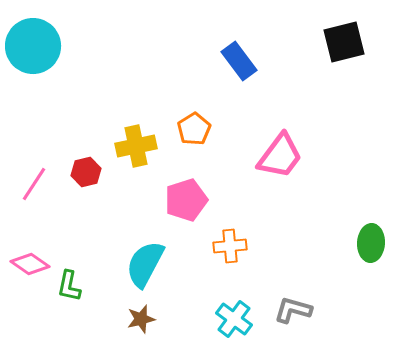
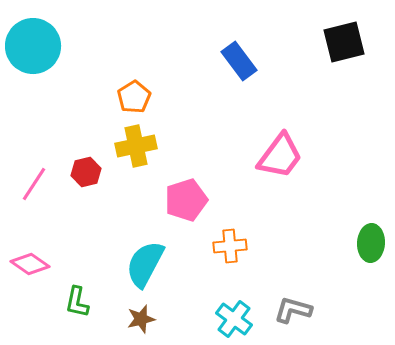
orange pentagon: moved 60 px left, 32 px up
green L-shape: moved 8 px right, 16 px down
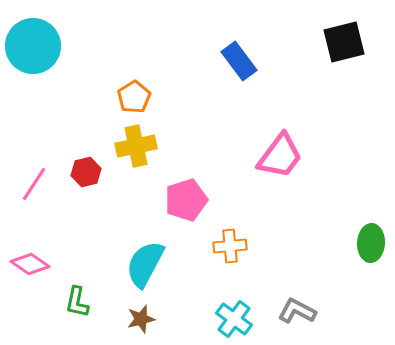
gray L-shape: moved 4 px right, 1 px down; rotated 12 degrees clockwise
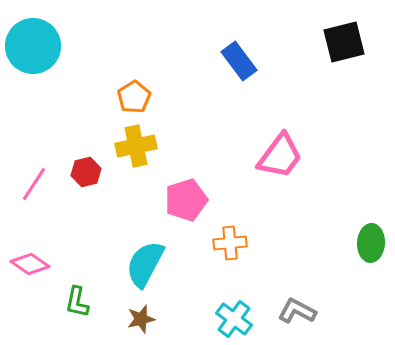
orange cross: moved 3 px up
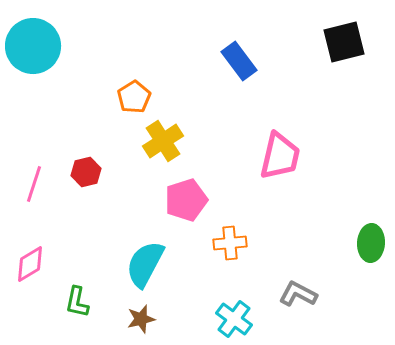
yellow cross: moved 27 px right, 5 px up; rotated 21 degrees counterclockwise
pink trapezoid: rotated 24 degrees counterclockwise
pink line: rotated 15 degrees counterclockwise
pink diamond: rotated 66 degrees counterclockwise
gray L-shape: moved 1 px right, 17 px up
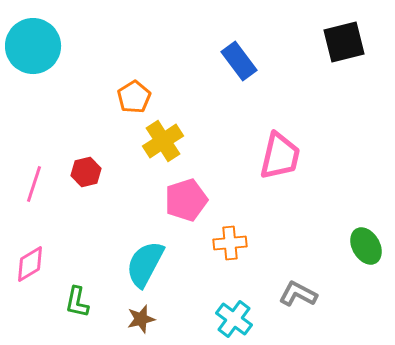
green ellipse: moved 5 px left, 3 px down; rotated 33 degrees counterclockwise
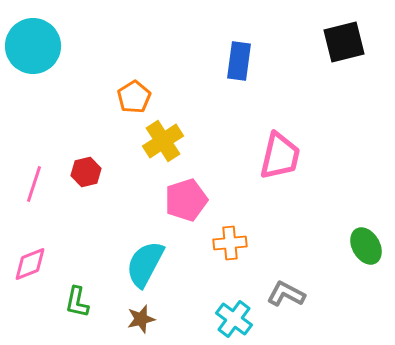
blue rectangle: rotated 45 degrees clockwise
pink diamond: rotated 9 degrees clockwise
gray L-shape: moved 12 px left
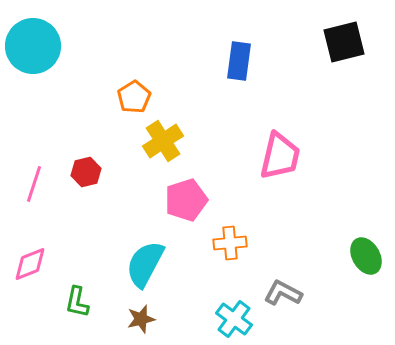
green ellipse: moved 10 px down
gray L-shape: moved 3 px left, 1 px up
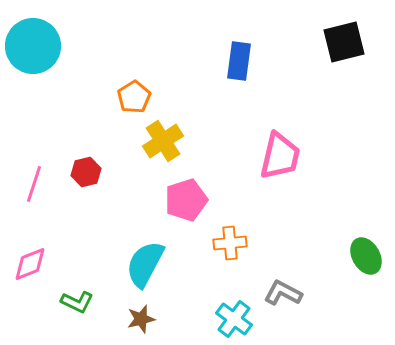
green L-shape: rotated 76 degrees counterclockwise
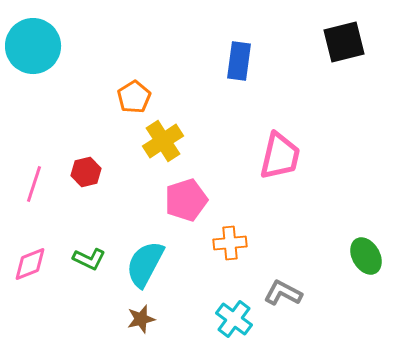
green L-shape: moved 12 px right, 43 px up
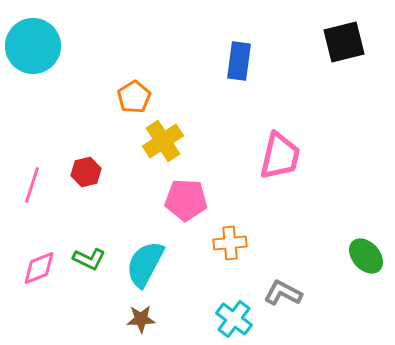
pink line: moved 2 px left, 1 px down
pink pentagon: rotated 21 degrees clockwise
green ellipse: rotated 12 degrees counterclockwise
pink diamond: moved 9 px right, 4 px down
brown star: rotated 12 degrees clockwise
